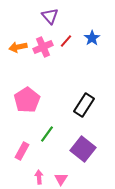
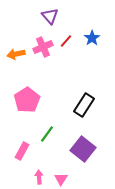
orange arrow: moved 2 px left, 7 px down
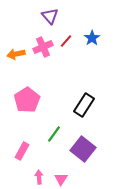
green line: moved 7 px right
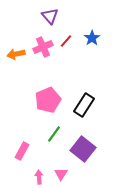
pink pentagon: moved 21 px right; rotated 10 degrees clockwise
pink triangle: moved 5 px up
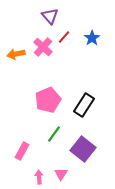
red line: moved 2 px left, 4 px up
pink cross: rotated 24 degrees counterclockwise
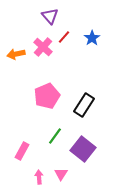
pink pentagon: moved 1 px left, 4 px up
green line: moved 1 px right, 2 px down
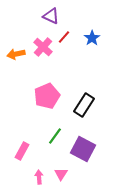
purple triangle: moved 1 px right; rotated 24 degrees counterclockwise
purple square: rotated 10 degrees counterclockwise
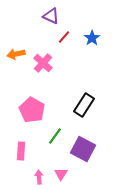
pink cross: moved 16 px down
pink pentagon: moved 15 px left, 14 px down; rotated 20 degrees counterclockwise
pink rectangle: moved 1 px left; rotated 24 degrees counterclockwise
